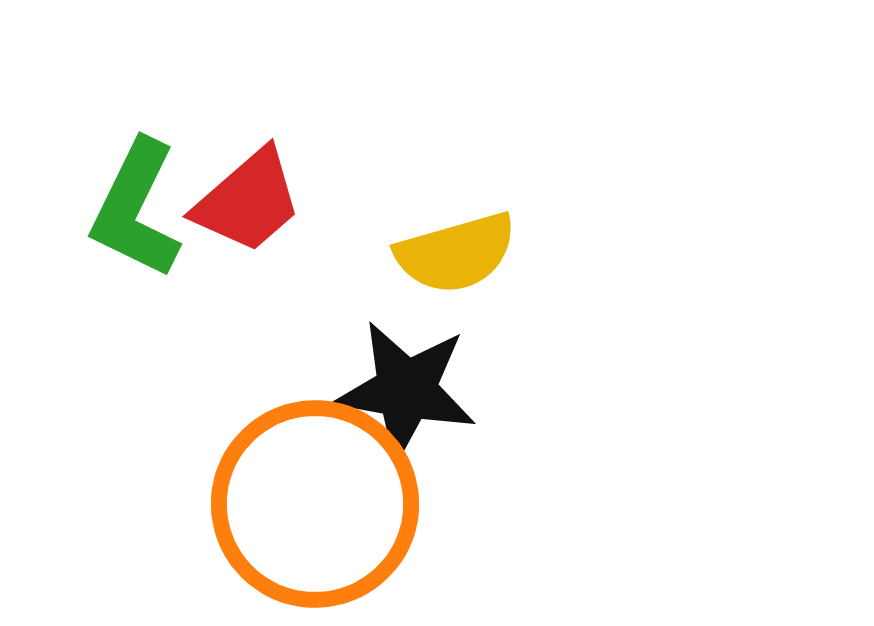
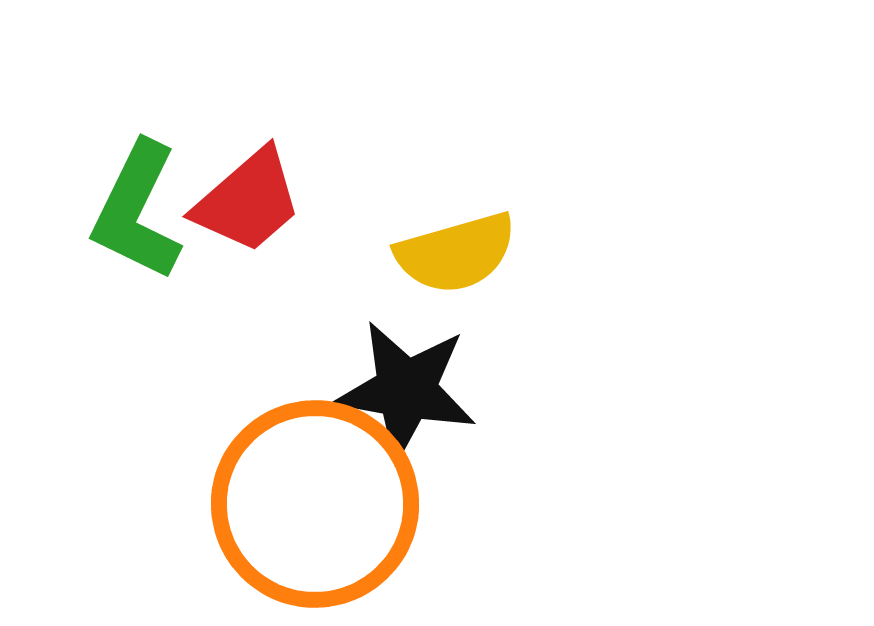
green L-shape: moved 1 px right, 2 px down
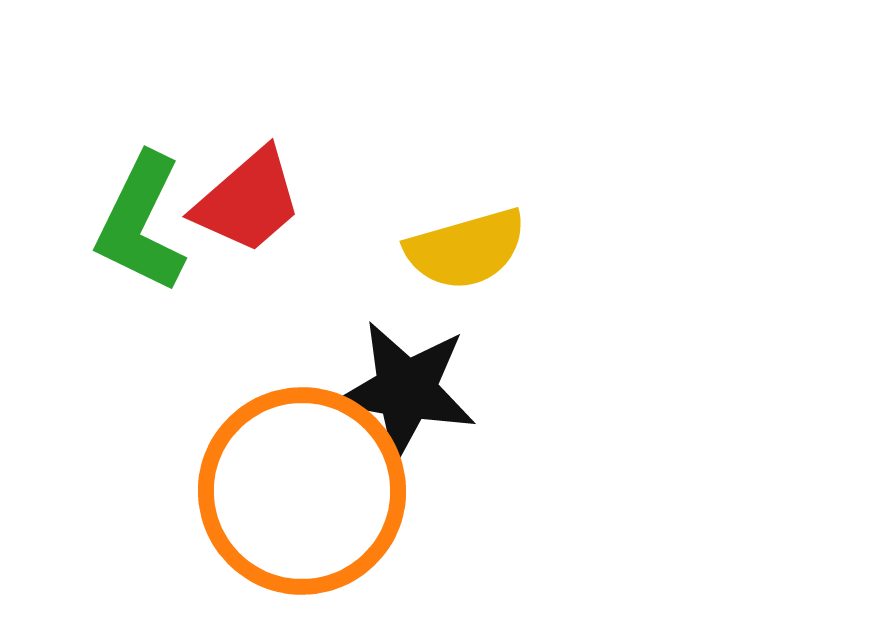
green L-shape: moved 4 px right, 12 px down
yellow semicircle: moved 10 px right, 4 px up
orange circle: moved 13 px left, 13 px up
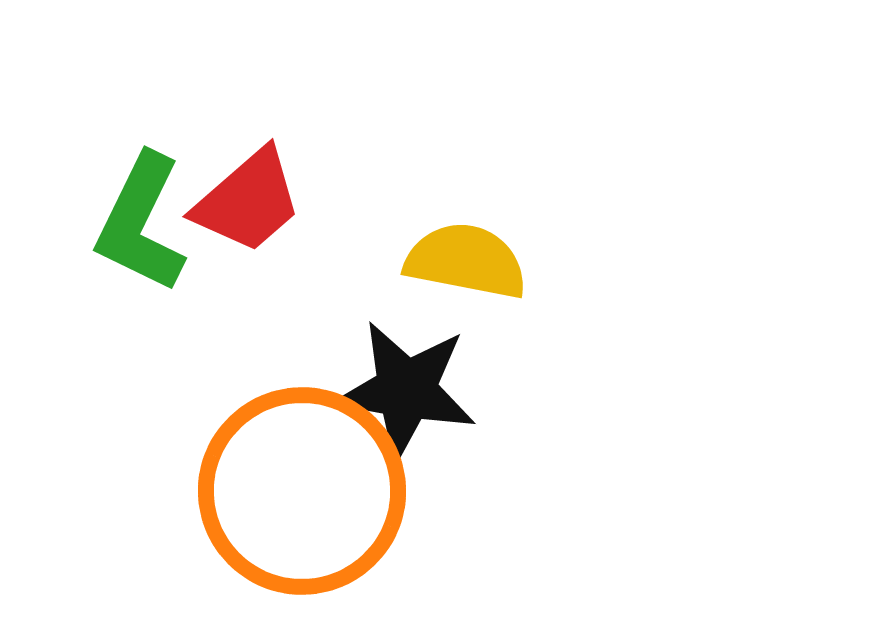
yellow semicircle: moved 12 px down; rotated 153 degrees counterclockwise
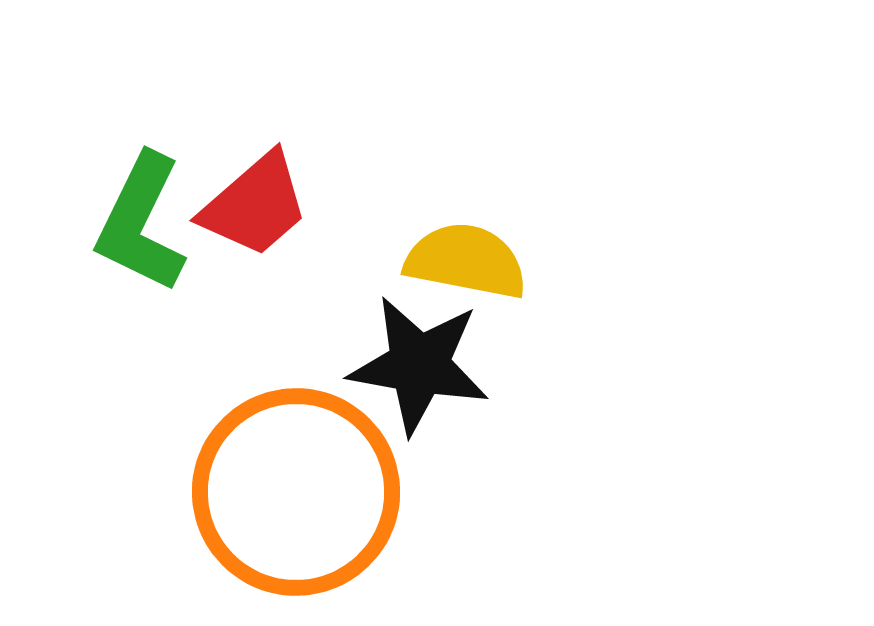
red trapezoid: moved 7 px right, 4 px down
black star: moved 13 px right, 25 px up
orange circle: moved 6 px left, 1 px down
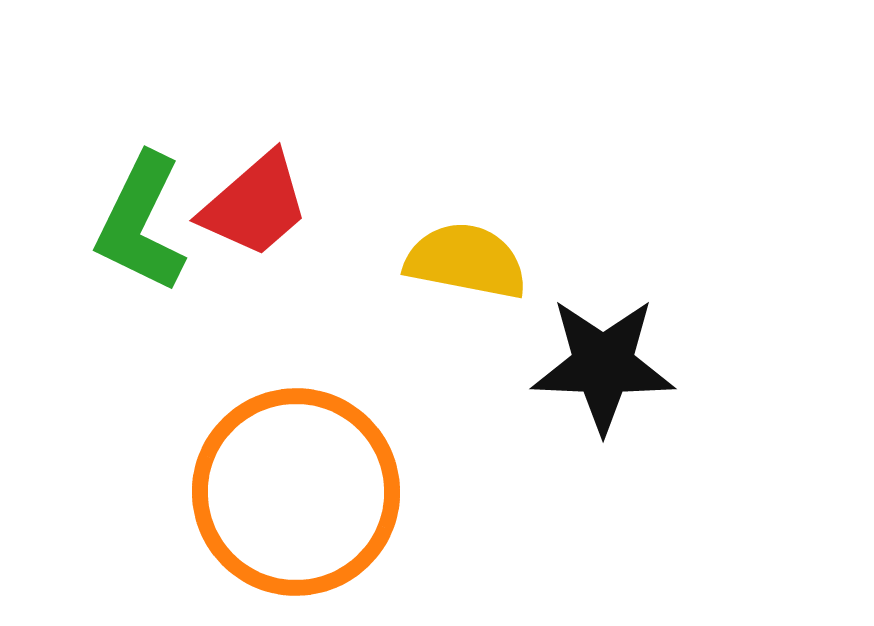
black star: moved 184 px right; rotated 8 degrees counterclockwise
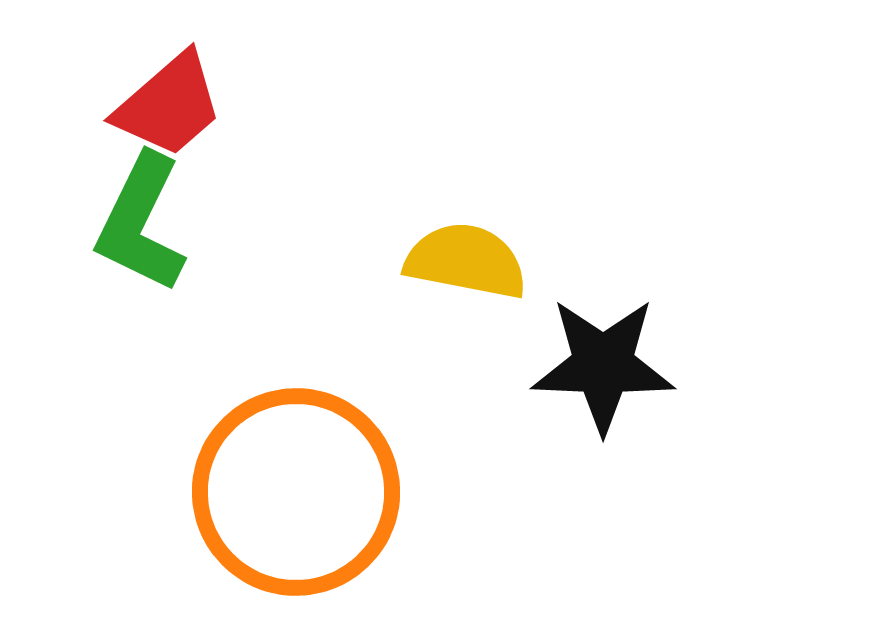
red trapezoid: moved 86 px left, 100 px up
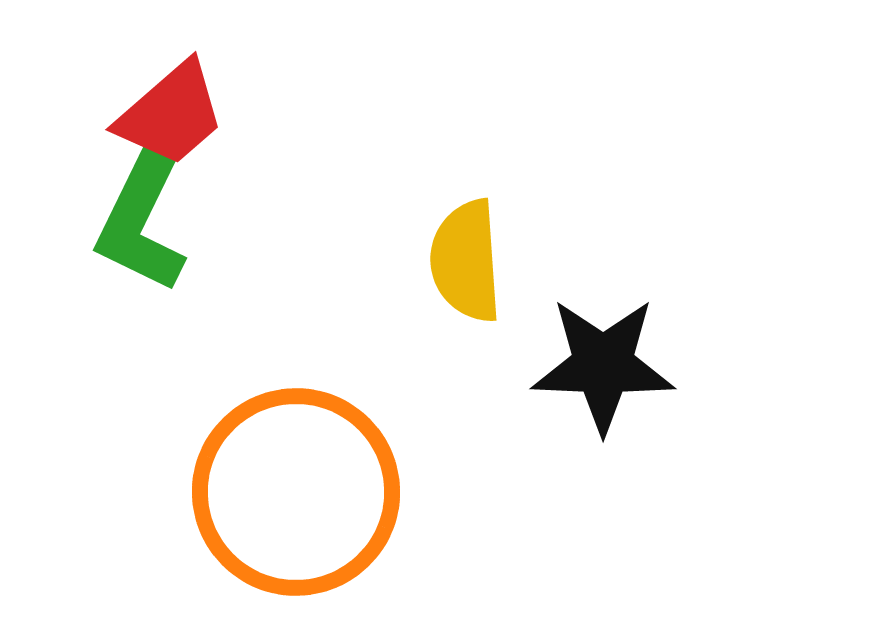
red trapezoid: moved 2 px right, 9 px down
yellow semicircle: rotated 105 degrees counterclockwise
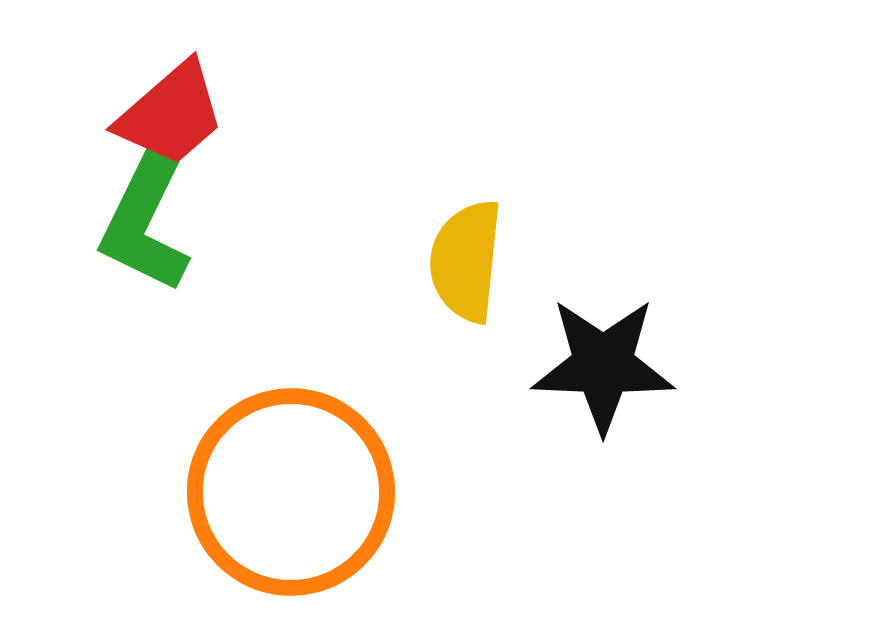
green L-shape: moved 4 px right
yellow semicircle: rotated 10 degrees clockwise
orange circle: moved 5 px left
